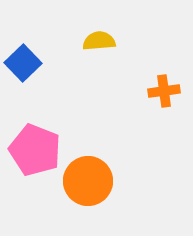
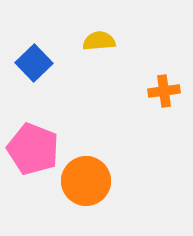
blue square: moved 11 px right
pink pentagon: moved 2 px left, 1 px up
orange circle: moved 2 px left
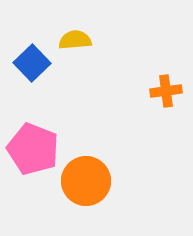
yellow semicircle: moved 24 px left, 1 px up
blue square: moved 2 px left
orange cross: moved 2 px right
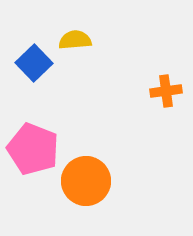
blue square: moved 2 px right
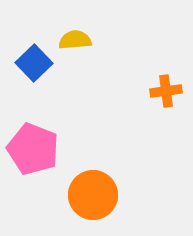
orange circle: moved 7 px right, 14 px down
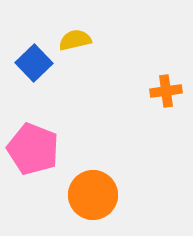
yellow semicircle: rotated 8 degrees counterclockwise
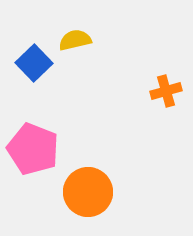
orange cross: rotated 8 degrees counterclockwise
orange circle: moved 5 px left, 3 px up
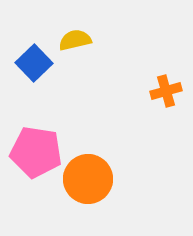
pink pentagon: moved 3 px right, 3 px down; rotated 12 degrees counterclockwise
orange circle: moved 13 px up
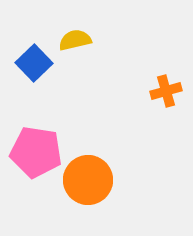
orange circle: moved 1 px down
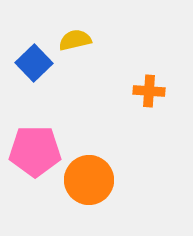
orange cross: moved 17 px left; rotated 20 degrees clockwise
pink pentagon: moved 1 px left, 1 px up; rotated 9 degrees counterclockwise
orange circle: moved 1 px right
